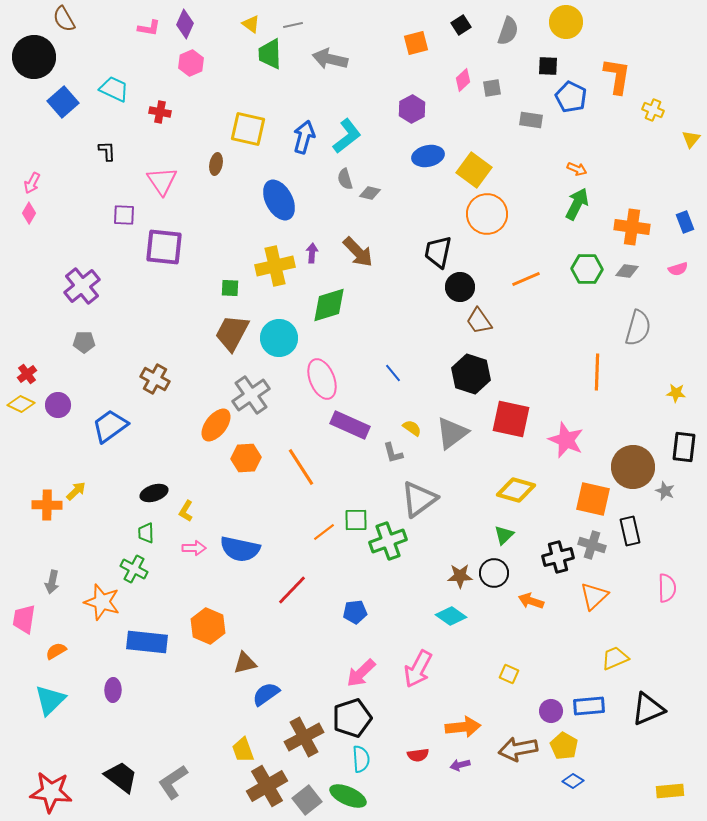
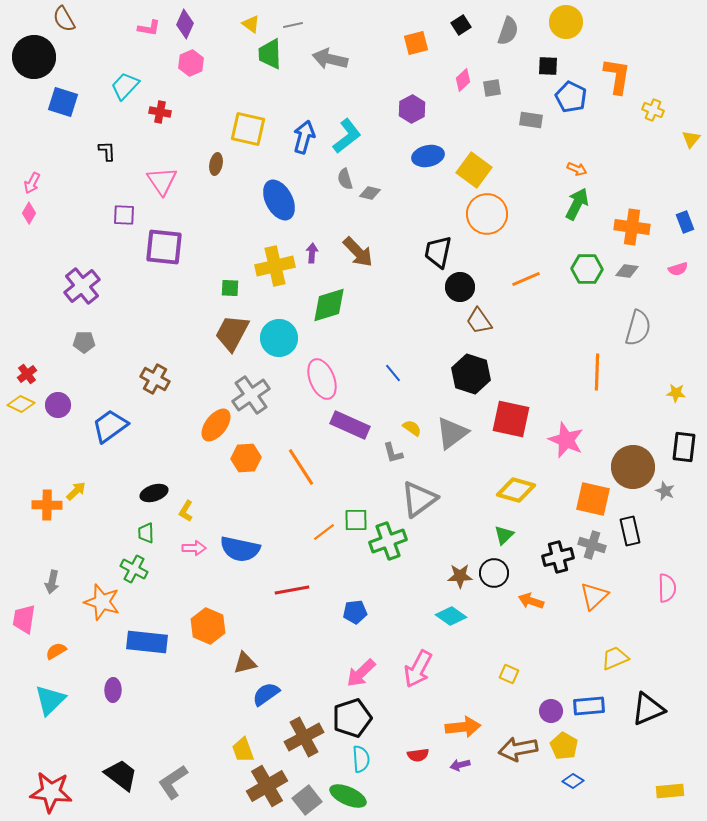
cyan trapezoid at (114, 89): moved 11 px right, 3 px up; rotated 72 degrees counterclockwise
blue square at (63, 102): rotated 32 degrees counterclockwise
red line at (292, 590): rotated 36 degrees clockwise
black trapezoid at (121, 777): moved 2 px up
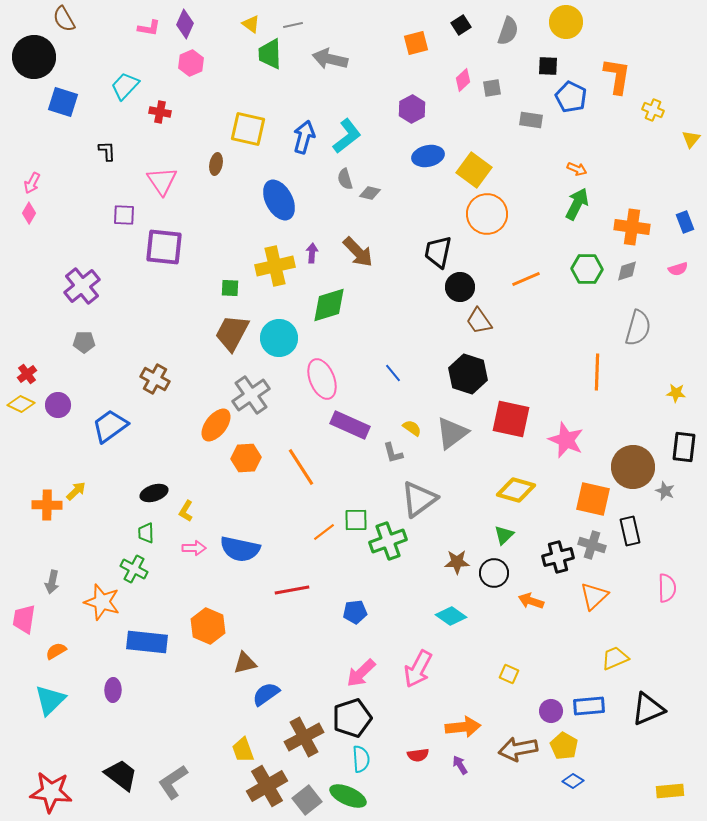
gray diamond at (627, 271): rotated 25 degrees counterclockwise
black hexagon at (471, 374): moved 3 px left
brown star at (460, 576): moved 3 px left, 14 px up
purple arrow at (460, 765): rotated 72 degrees clockwise
